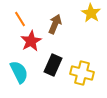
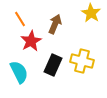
yellow cross: moved 12 px up
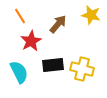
yellow star: moved 2 px down; rotated 18 degrees counterclockwise
orange line: moved 3 px up
brown arrow: moved 3 px right; rotated 18 degrees clockwise
yellow cross: moved 8 px down
black rectangle: rotated 60 degrees clockwise
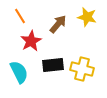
yellow star: moved 4 px left, 2 px down
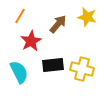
orange line: rotated 63 degrees clockwise
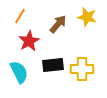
red star: moved 2 px left
yellow cross: rotated 15 degrees counterclockwise
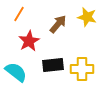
orange line: moved 1 px left, 2 px up
cyan semicircle: moved 3 px left; rotated 25 degrees counterclockwise
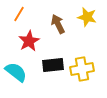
brown arrow: rotated 66 degrees counterclockwise
yellow cross: rotated 10 degrees counterclockwise
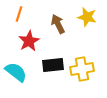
orange line: rotated 14 degrees counterclockwise
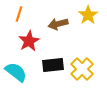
yellow star: moved 1 px right, 2 px up; rotated 24 degrees clockwise
brown arrow: rotated 78 degrees counterclockwise
yellow cross: rotated 35 degrees counterclockwise
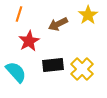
brown arrow: rotated 12 degrees counterclockwise
cyan semicircle: rotated 10 degrees clockwise
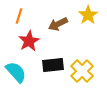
orange line: moved 2 px down
yellow cross: moved 2 px down
